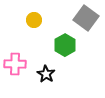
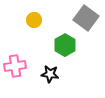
pink cross: moved 2 px down; rotated 10 degrees counterclockwise
black star: moved 4 px right; rotated 24 degrees counterclockwise
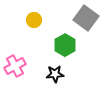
pink cross: rotated 20 degrees counterclockwise
black star: moved 5 px right; rotated 12 degrees counterclockwise
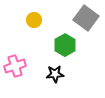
pink cross: rotated 10 degrees clockwise
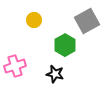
gray square: moved 1 px right, 3 px down; rotated 25 degrees clockwise
black star: rotated 18 degrees clockwise
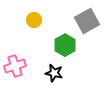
black star: moved 1 px left, 1 px up
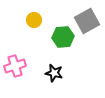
green hexagon: moved 2 px left, 8 px up; rotated 25 degrees clockwise
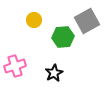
black star: rotated 30 degrees clockwise
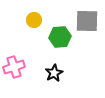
gray square: rotated 30 degrees clockwise
green hexagon: moved 3 px left
pink cross: moved 1 px left, 1 px down
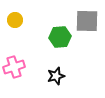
yellow circle: moved 19 px left
black star: moved 2 px right, 3 px down; rotated 12 degrees clockwise
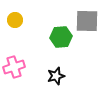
green hexagon: moved 1 px right
